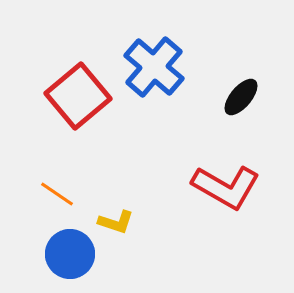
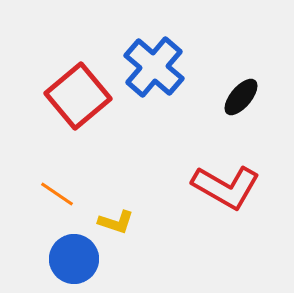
blue circle: moved 4 px right, 5 px down
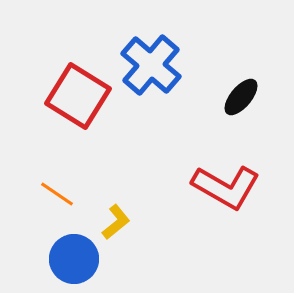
blue cross: moved 3 px left, 2 px up
red square: rotated 18 degrees counterclockwise
yellow L-shape: rotated 57 degrees counterclockwise
